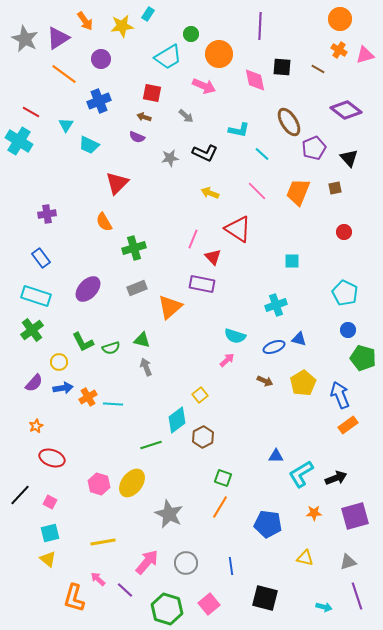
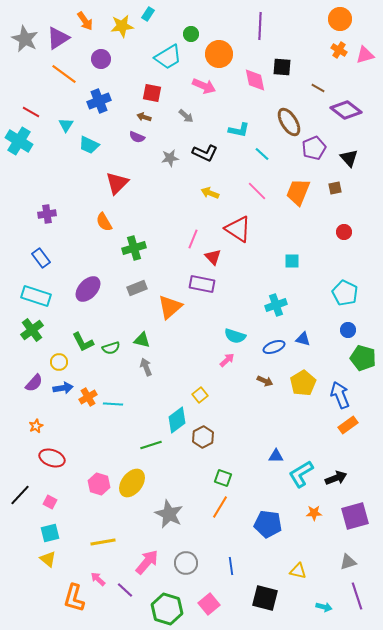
brown line at (318, 69): moved 19 px down
blue triangle at (299, 339): moved 4 px right
yellow triangle at (305, 558): moved 7 px left, 13 px down
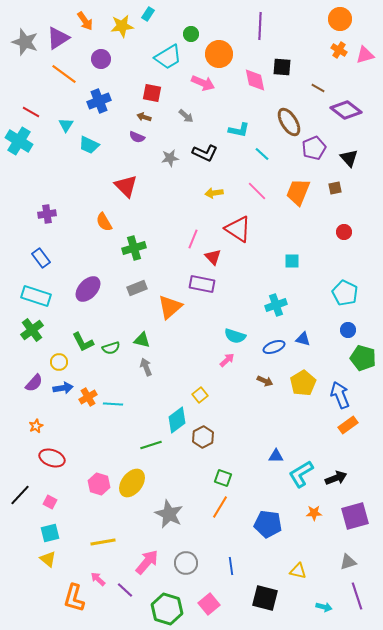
gray star at (25, 39): moved 3 px down; rotated 8 degrees counterclockwise
pink arrow at (204, 86): moved 1 px left, 3 px up
red triangle at (117, 183): moved 9 px right, 3 px down; rotated 30 degrees counterclockwise
yellow arrow at (210, 193): moved 4 px right; rotated 30 degrees counterclockwise
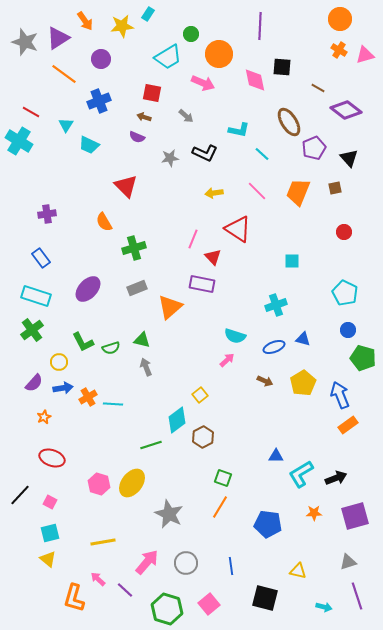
orange star at (36, 426): moved 8 px right, 9 px up
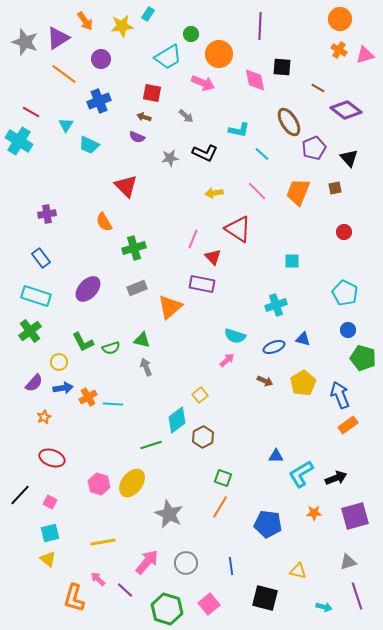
green cross at (32, 330): moved 2 px left, 1 px down
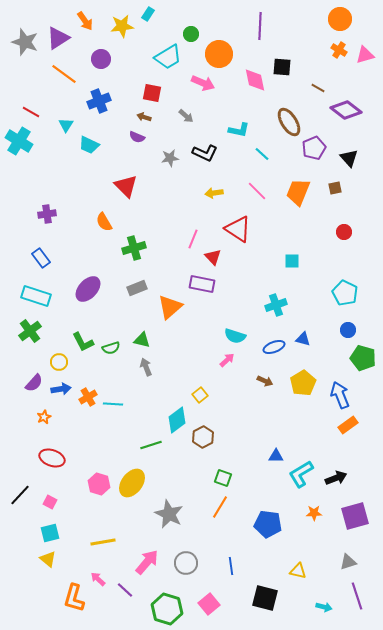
blue arrow at (63, 388): moved 2 px left, 1 px down
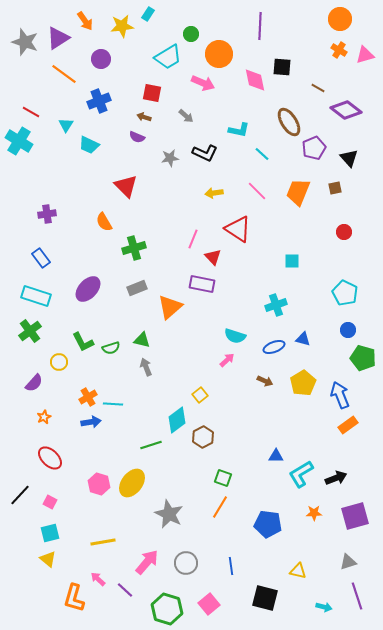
blue arrow at (61, 389): moved 30 px right, 33 px down
red ellipse at (52, 458): moved 2 px left; rotated 25 degrees clockwise
